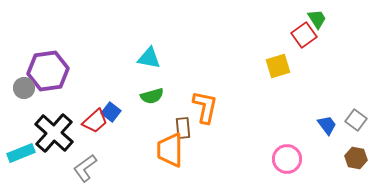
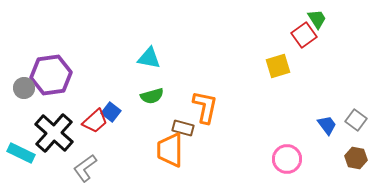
purple hexagon: moved 3 px right, 4 px down
brown rectangle: rotated 70 degrees counterclockwise
cyan rectangle: rotated 48 degrees clockwise
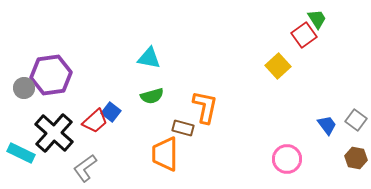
yellow square: rotated 25 degrees counterclockwise
orange trapezoid: moved 5 px left, 4 px down
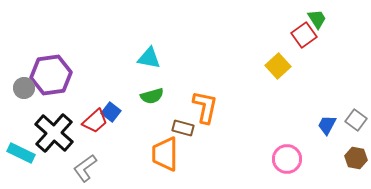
blue trapezoid: rotated 115 degrees counterclockwise
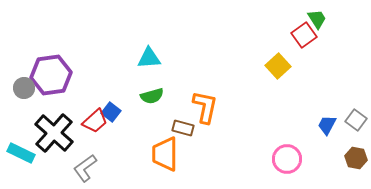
cyan triangle: rotated 15 degrees counterclockwise
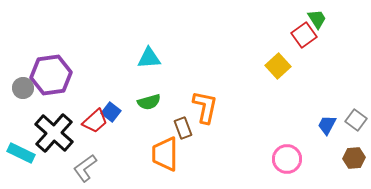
gray circle: moved 1 px left
green semicircle: moved 3 px left, 6 px down
brown rectangle: rotated 55 degrees clockwise
brown hexagon: moved 2 px left; rotated 15 degrees counterclockwise
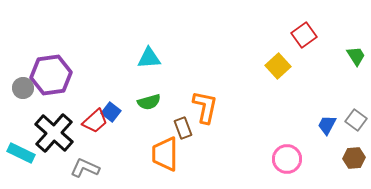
green trapezoid: moved 39 px right, 37 px down
gray L-shape: rotated 60 degrees clockwise
